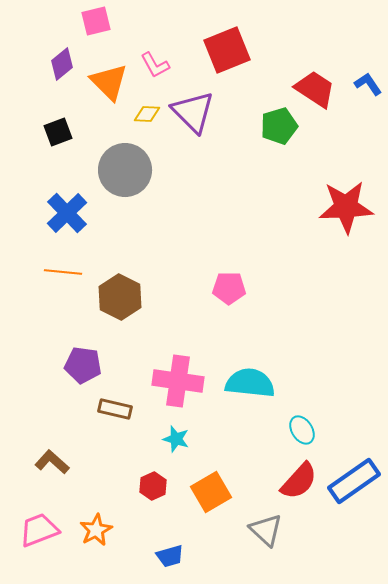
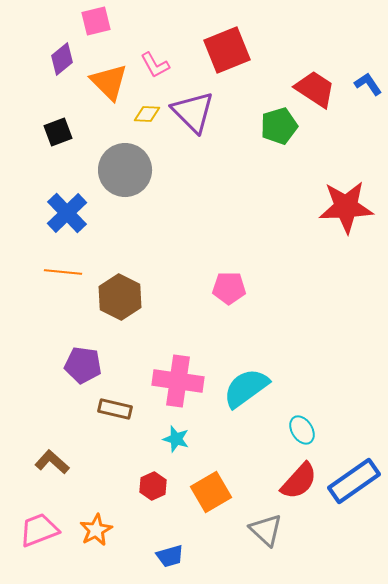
purple diamond: moved 5 px up
cyan semicircle: moved 4 px left, 5 px down; rotated 42 degrees counterclockwise
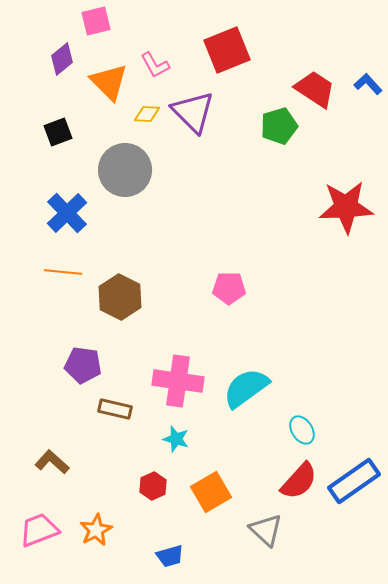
blue L-shape: rotated 8 degrees counterclockwise
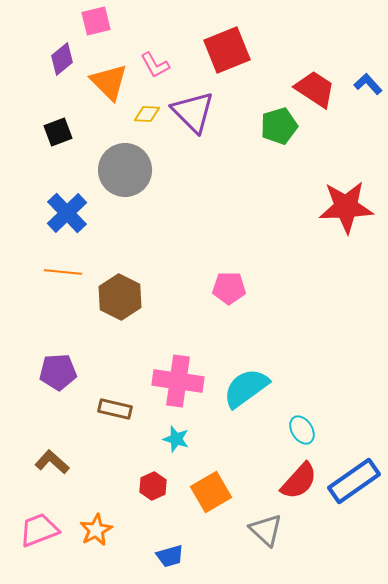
purple pentagon: moved 25 px left, 7 px down; rotated 12 degrees counterclockwise
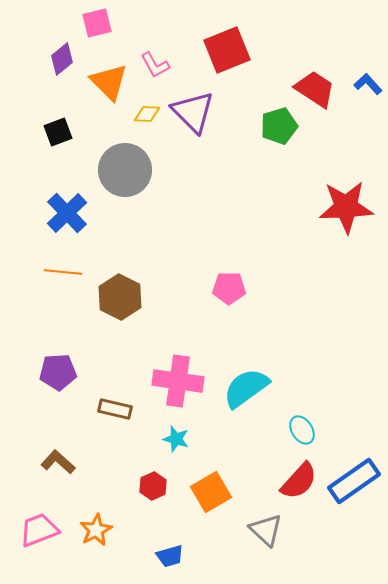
pink square: moved 1 px right, 2 px down
brown L-shape: moved 6 px right
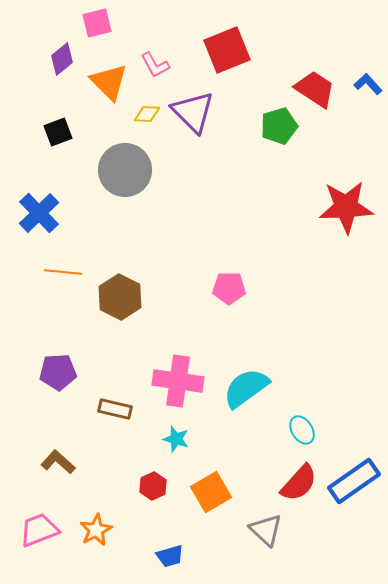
blue cross: moved 28 px left
red semicircle: moved 2 px down
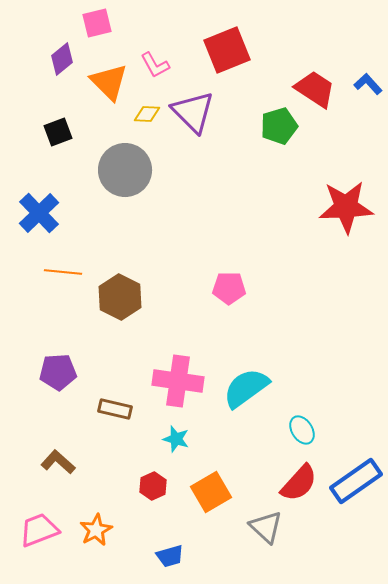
blue rectangle: moved 2 px right
gray triangle: moved 3 px up
